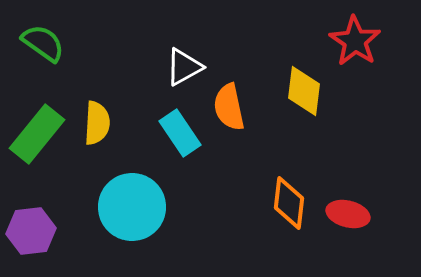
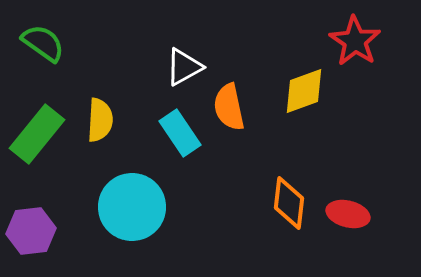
yellow diamond: rotated 63 degrees clockwise
yellow semicircle: moved 3 px right, 3 px up
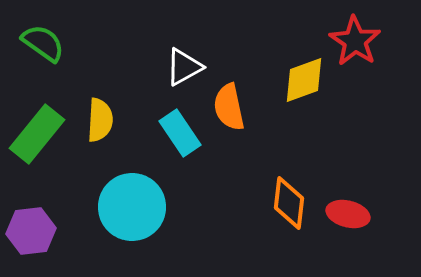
yellow diamond: moved 11 px up
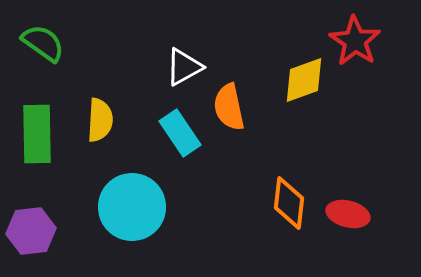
green rectangle: rotated 40 degrees counterclockwise
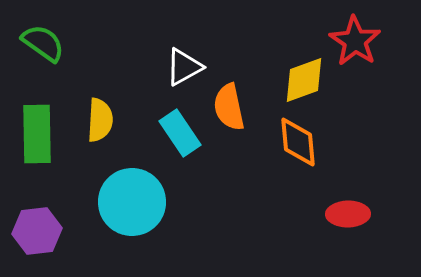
orange diamond: moved 9 px right, 61 px up; rotated 12 degrees counterclockwise
cyan circle: moved 5 px up
red ellipse: rotated 15 degrees counterclockwise
purple hexagon: moved 6 px right
